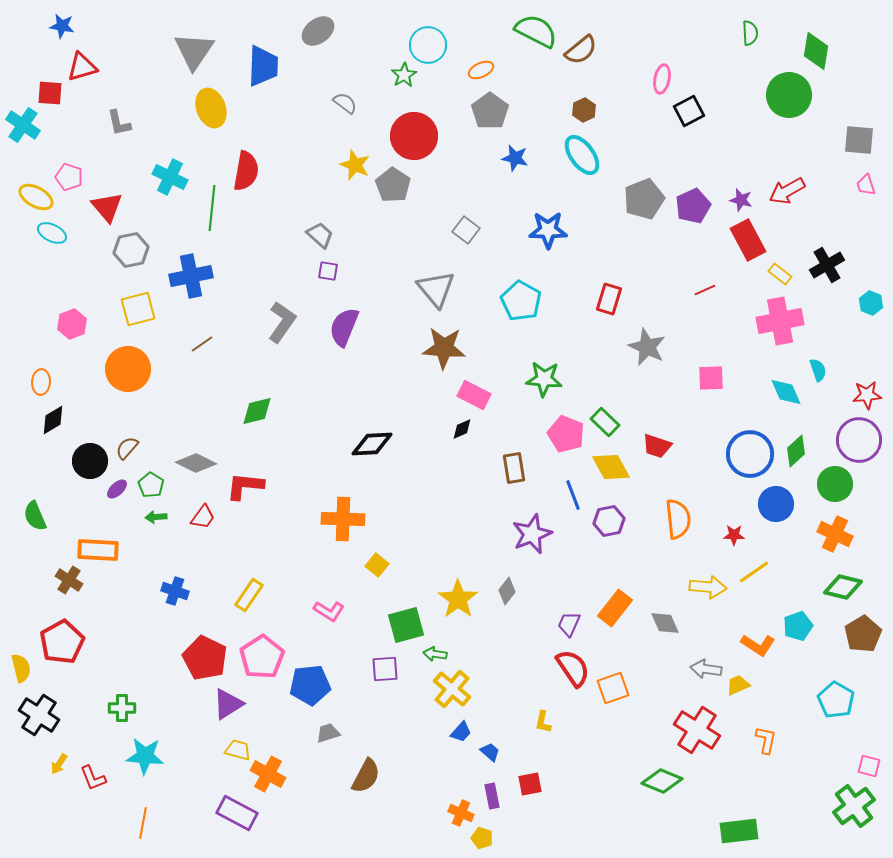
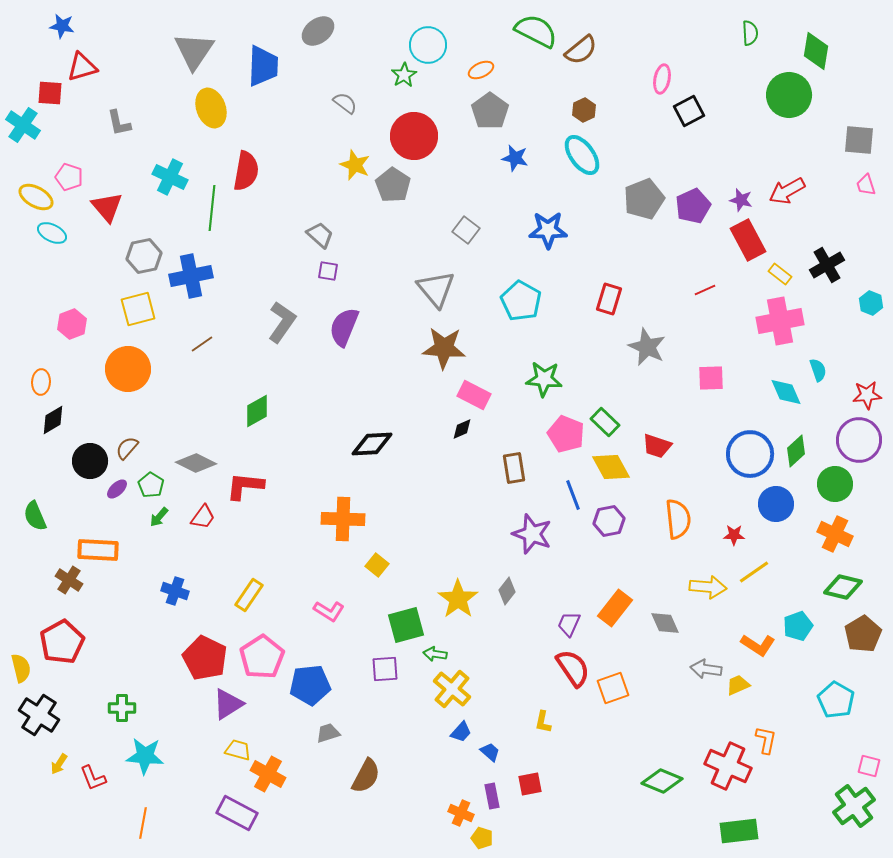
gray hexagon at (131, 250): moved 13 px right, 6 px down
green diamond at (257, 411): rotated 16 degrees counterclockwise
green arrow at (156, 517): moved 3 px right; rotated 45 degrees counterclockwise
purple star at (532, 534): rotated 30 degrees counterclockwise
red cross at (697, 730): moved 31 px right, 36 px down; rotated 9 degrees counterclockwise
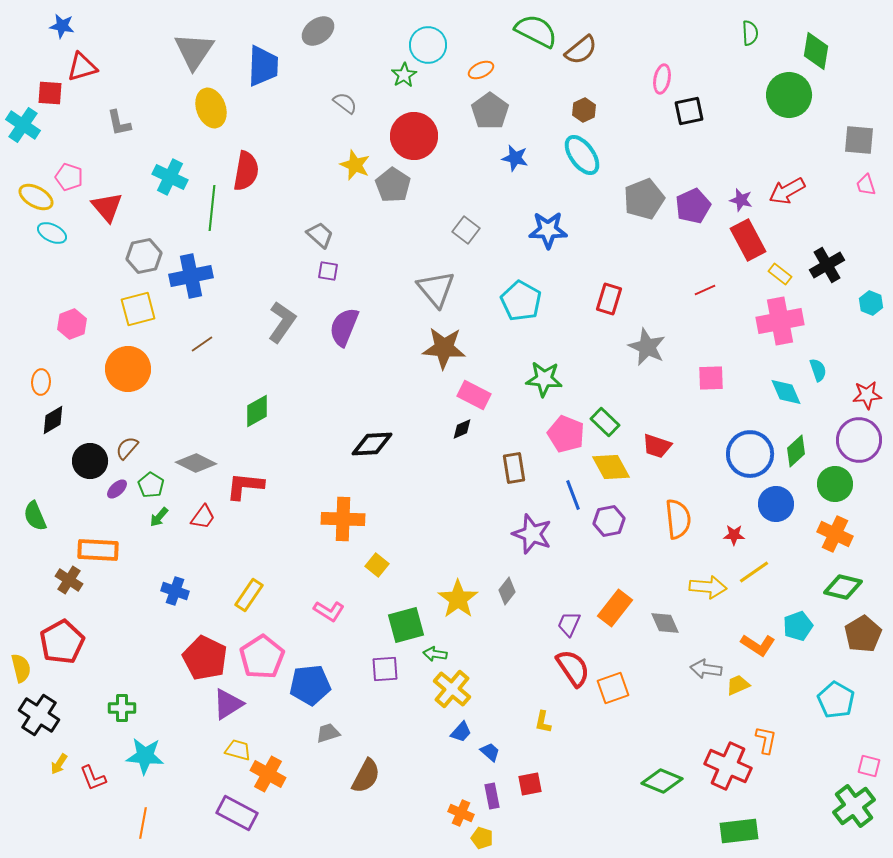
black square at (689, 111): rotated 16 degrees clockwise
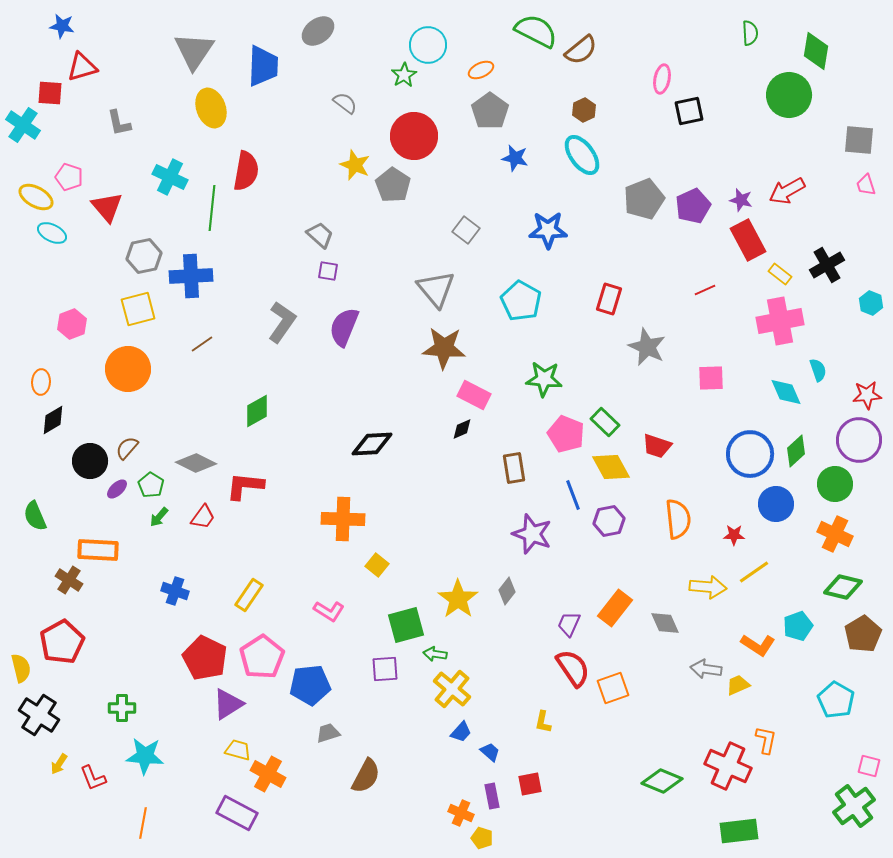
blue cross at (191, 276): rotated 9 degrees clockwise
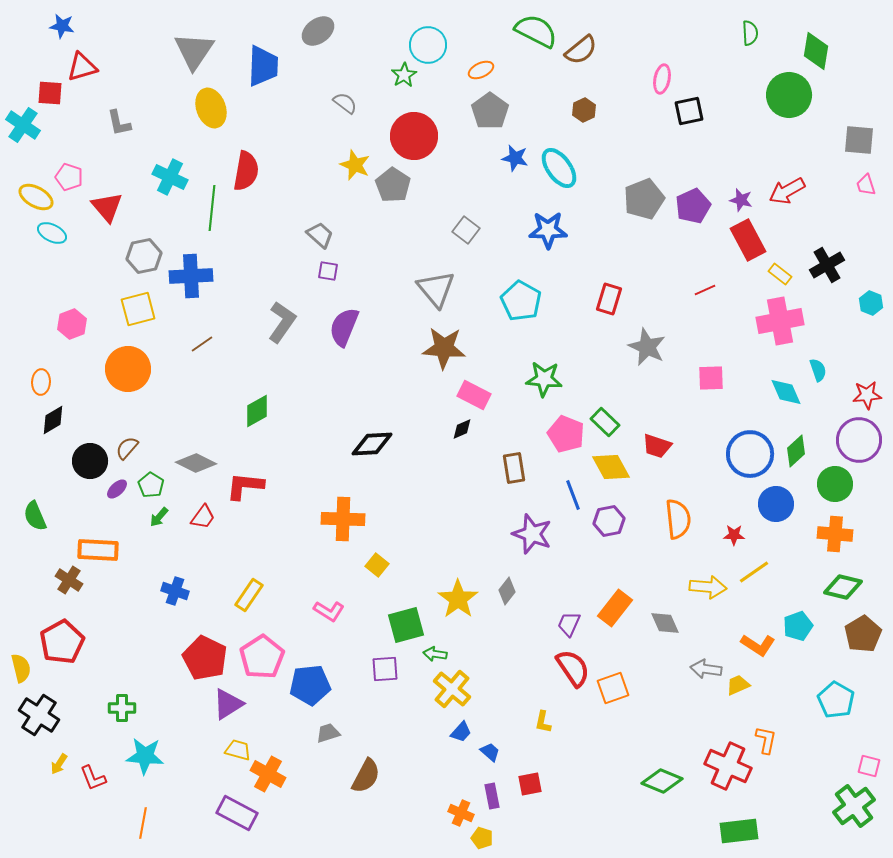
cyan ellipse at (582, 155): moved 23 px left, 13 px down
orange cross at (835, 534): rotated 20 degrees counterclockwise
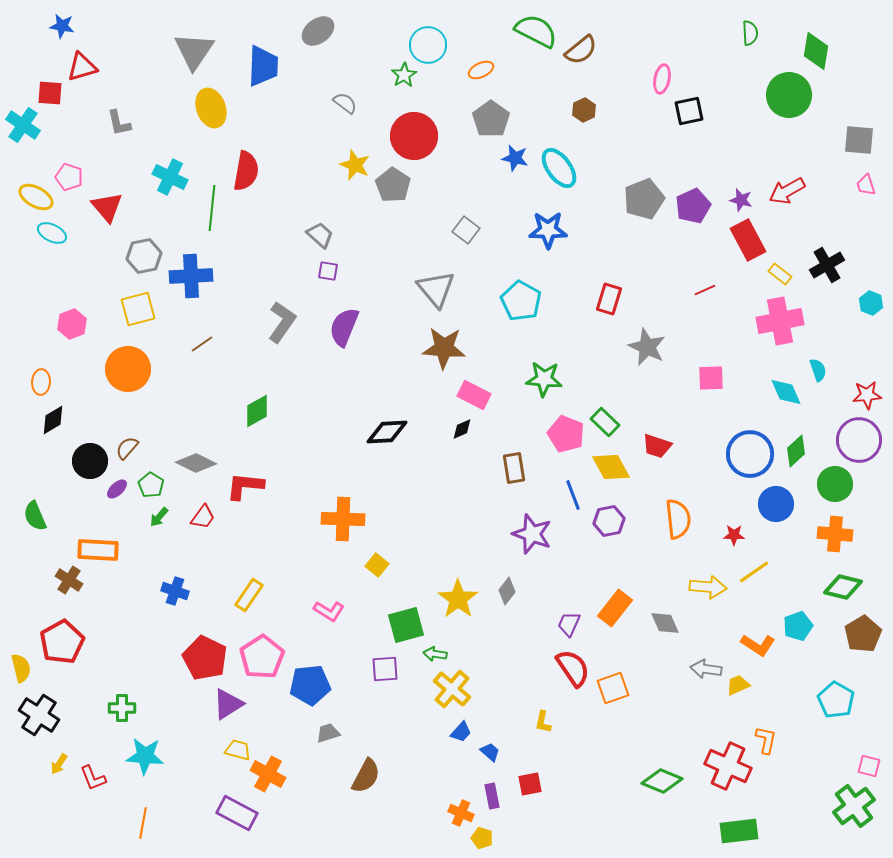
gray pentagon at (490, 111): moved 1 px right, 8 px down
black diamond at (372, 444): moved 15 px right, 12 px up
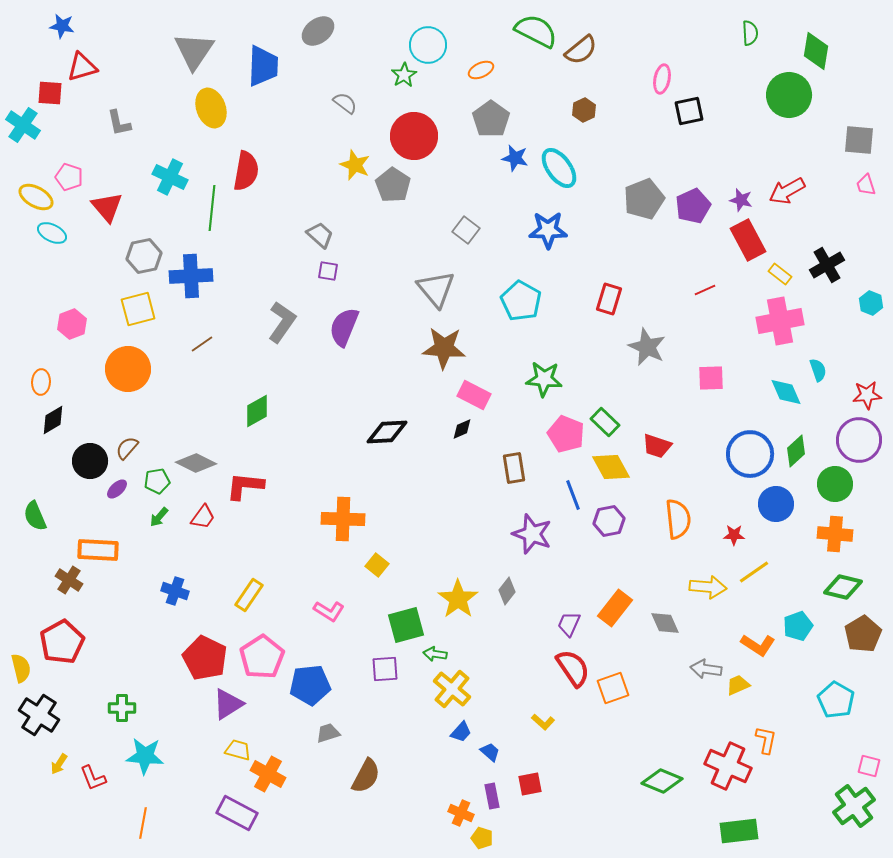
green pentagon at (151, 485): moved 6 px right, 4 px up; rotated 30 degrees clockwise
yellow L-shape at (543, 722): rotated 60 degrees counterclockwise
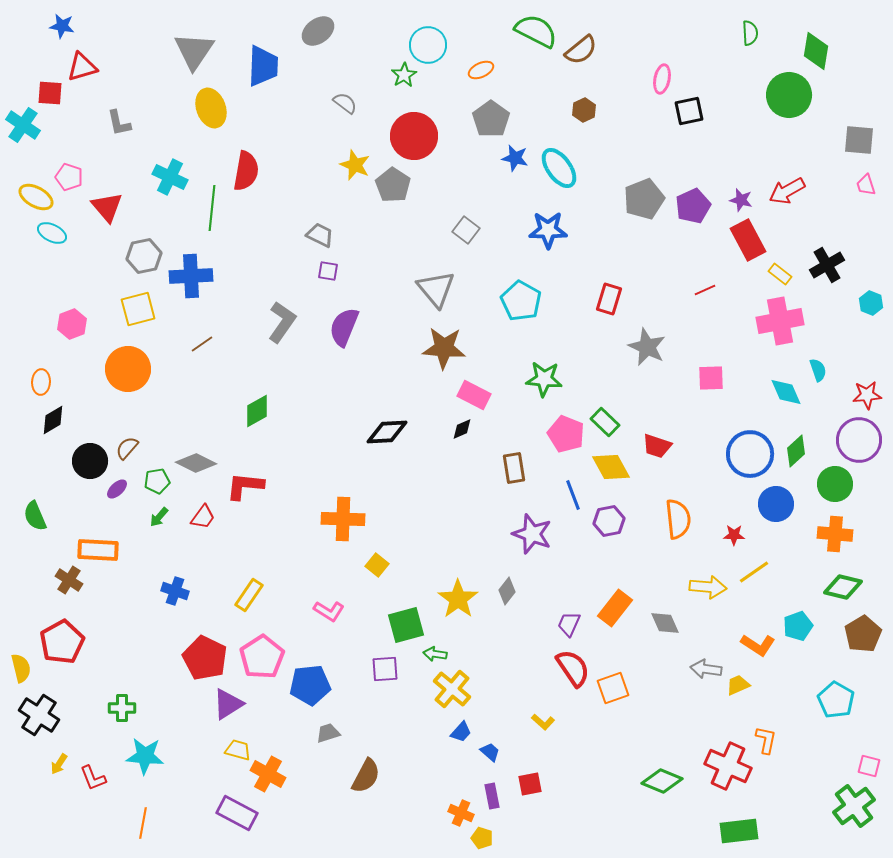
gray trapezoid at (320, 235): rotated 16 degrees counterclockwise
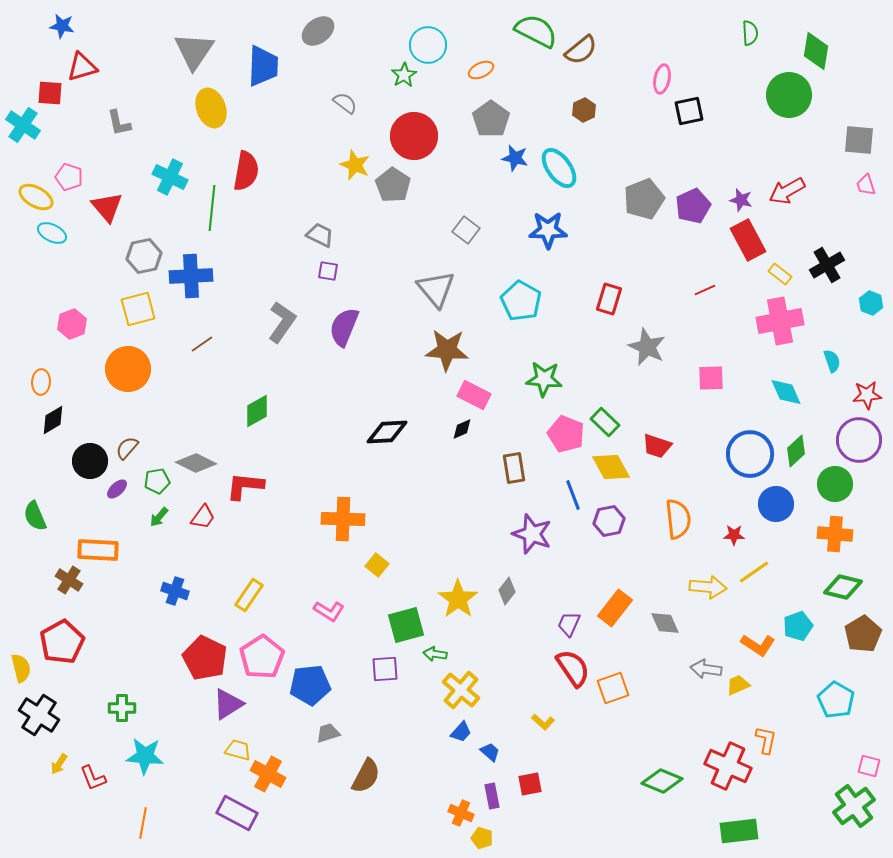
brown star at (444, 348): moved 3 px right, 2 px down
cyan semicircle at (818, 370): moved 14 px right, 9 px up
yellow cross at (452, 689): moved 9 px right, 1 px down
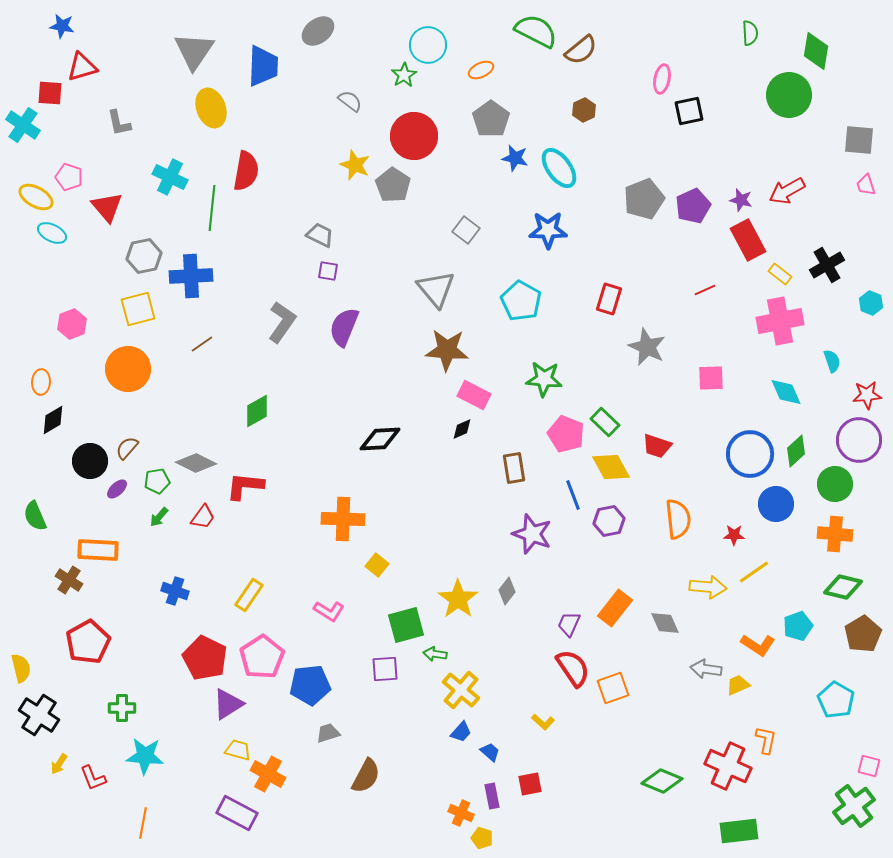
gray semicircle at (345, 103): moved 5 px right, 2 px up
black diamond at (387, 432): moved 7 px left, 7 px down
red pentagon at (62, 642): moved 26 px right
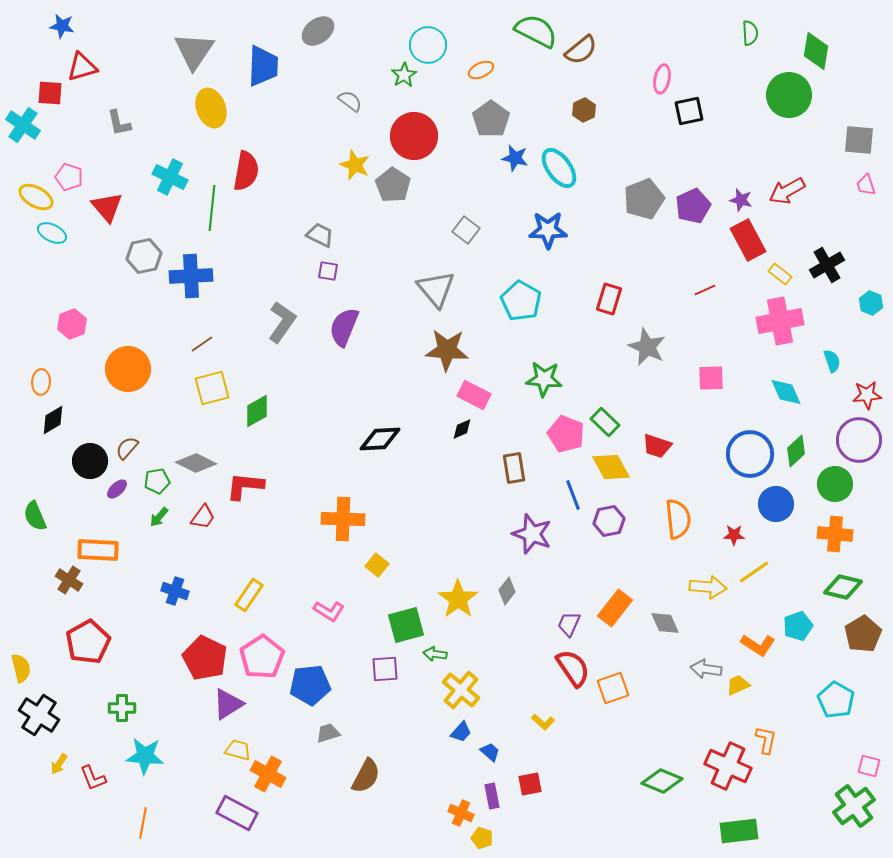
yellow square at (138, 309): moved 74 px right, 79 px down
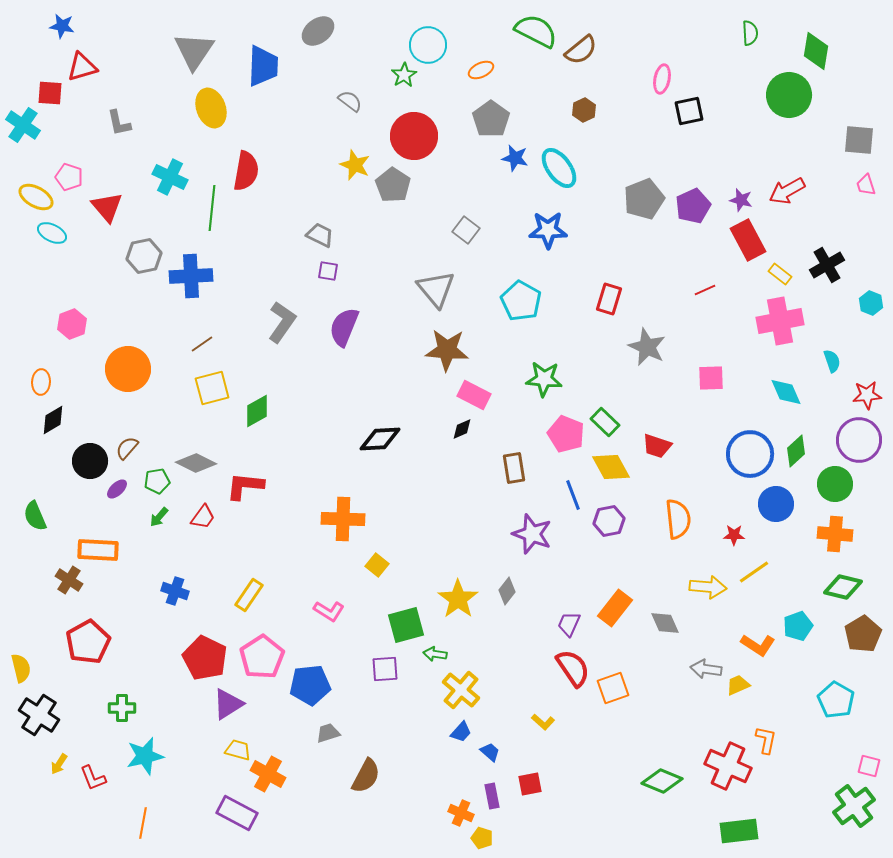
cyan star at (145, 756): rotated 18 degrees counterclockwise
